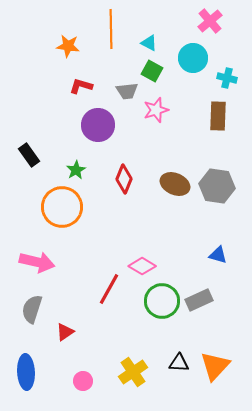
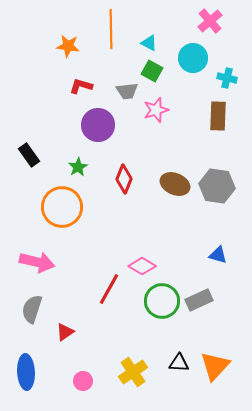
green star: moved 2 px right, 3 px up
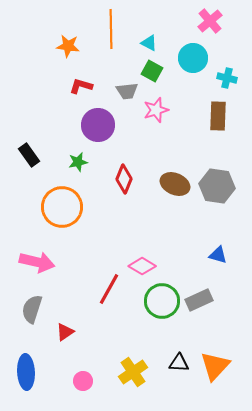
green star: moved 5 px up; rotated 18 degrees clockwise
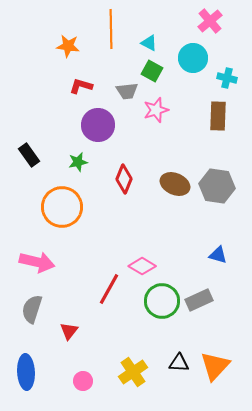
red triangle: moved 4 px right, 1 px up; rotated 18 degrees counterclockwise
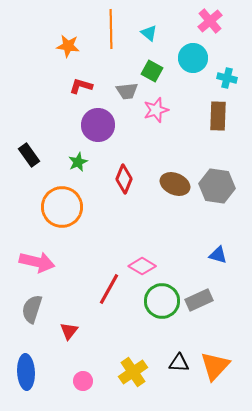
cyan triangle: moved 10 px up; rotated 12 degrees clockwise
green star: rotated 12 degrees counterclockwise
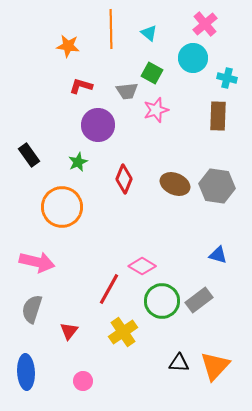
pink cross: moved 5 px left, 3 px down
green square: moved 2 px down
gray rectangle: rotated 12 degrees counterclockwise
yellow cross: moved 10 px left, 40 px up
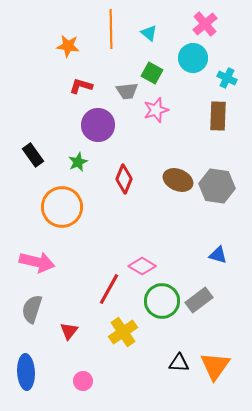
cyan cross: rotated 12 degrees clockwise
black rectangle: moved 4 px right
brown ellipse: moved 3 px right, 4 px up
orange triangle: rotated 8 degrees counterclockwise
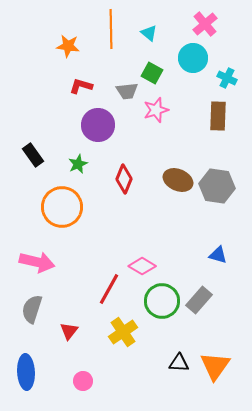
green star: moved 2 px down
gray rectangle: rotated 12 degrees counterclockwise
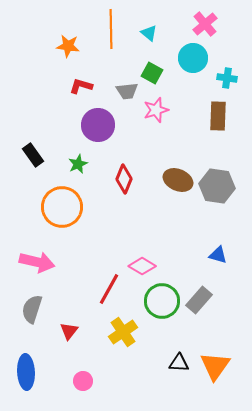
cyan cross: rotated 18 degrees counterclockwise
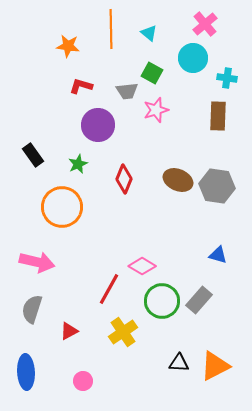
red triangle: rotated 24 degrees clockwise
orange triangle: rotated 28 degrees clockwise
